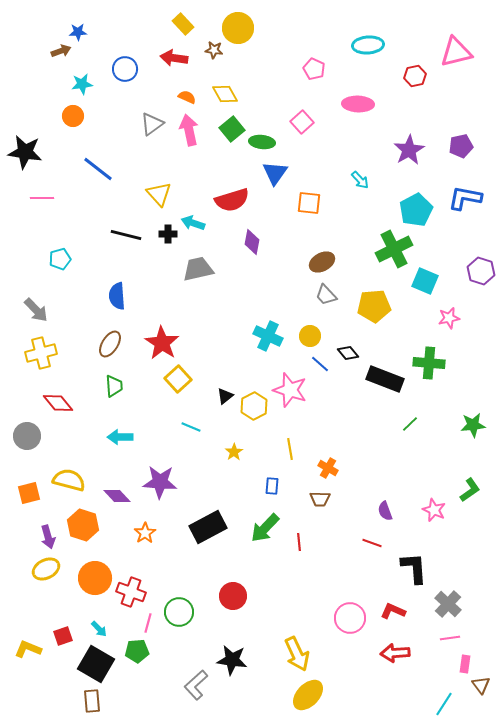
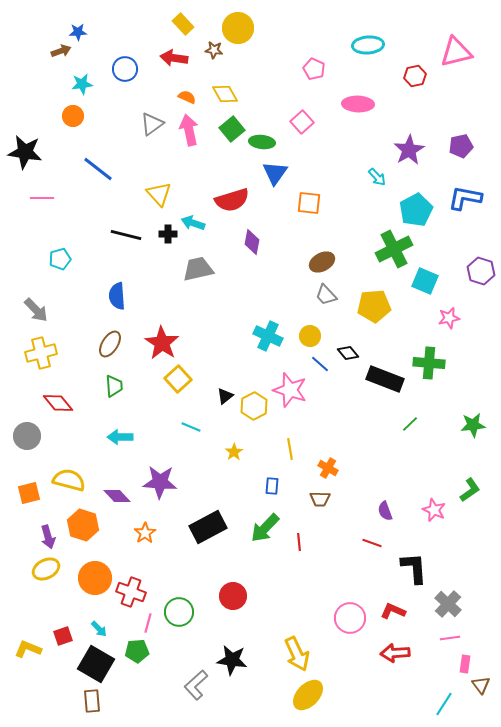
cyan arrow at (360, 180): moved 17 px right, 3 px up
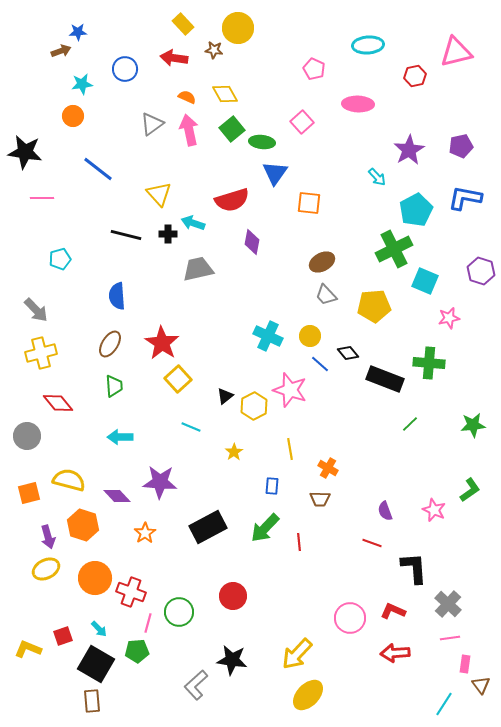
yellow arrow at (297, 654): rotated 68 degrees clockwise
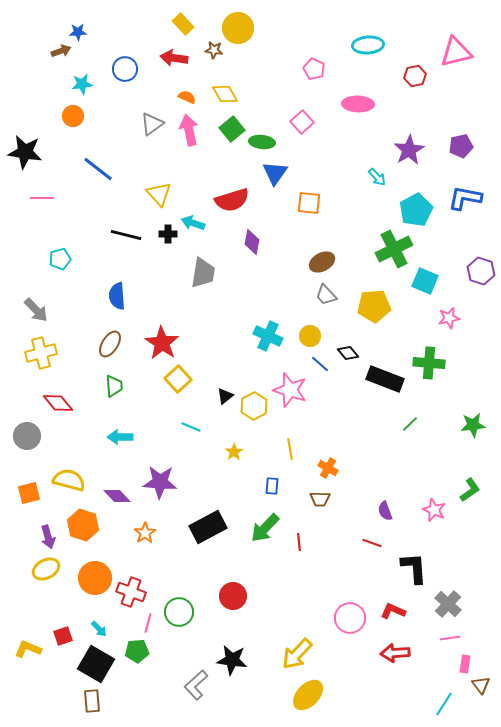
gray trapezoid at (198, 269): moved 5 px right, 4 px down; rotated 112 degrees clockwise
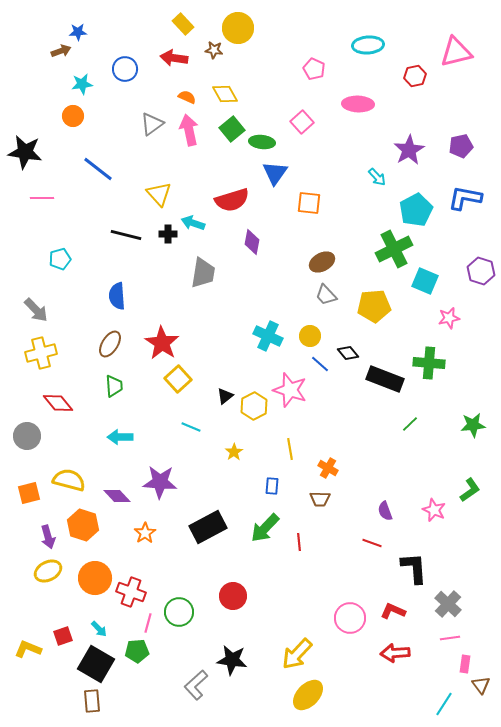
yellow ellipse at (46, 569): moved 2 px right, 2 px down
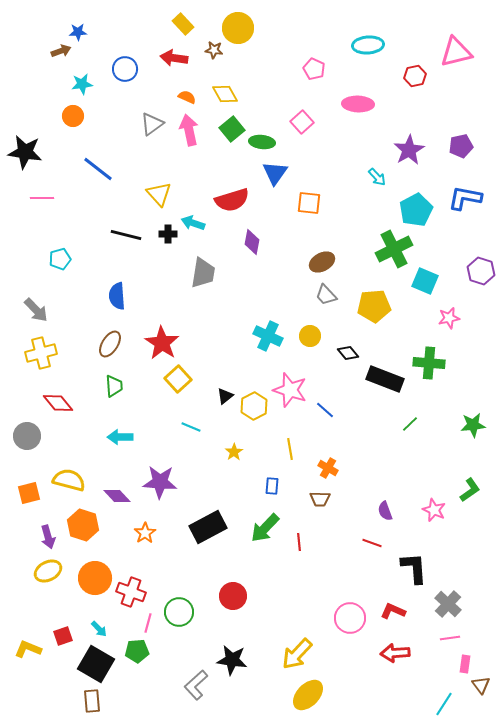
blue line at (320, 364): moved 5 px right, 46 px down
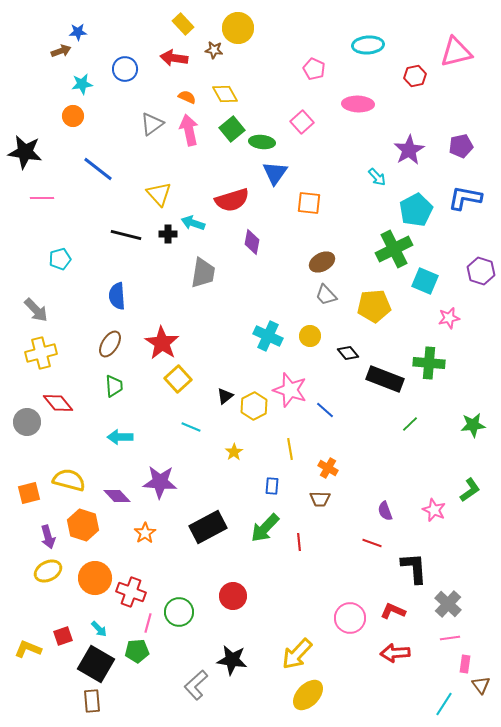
gray circle at (27, 436): moved 14 px up
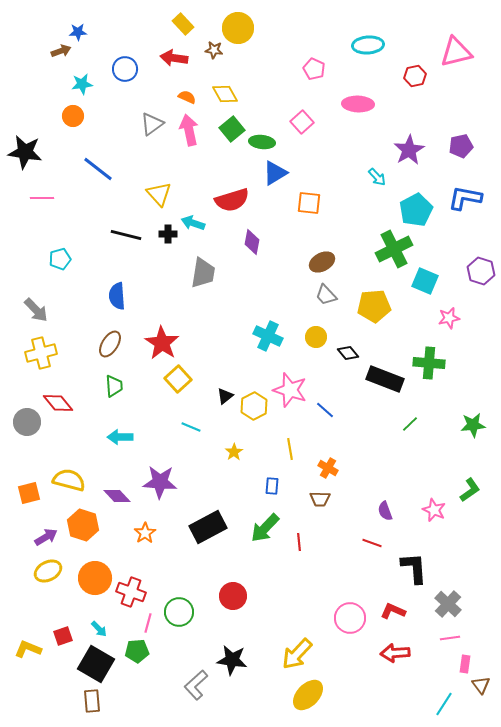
blue triangle at (275, 173): rotated 24 degrees clockwise
yellow circle at (310, 336): moved 6 px right, 1 px down
purple arrow at (48, 537): moved 2 px left; rotated 105 degrees counterclockwise
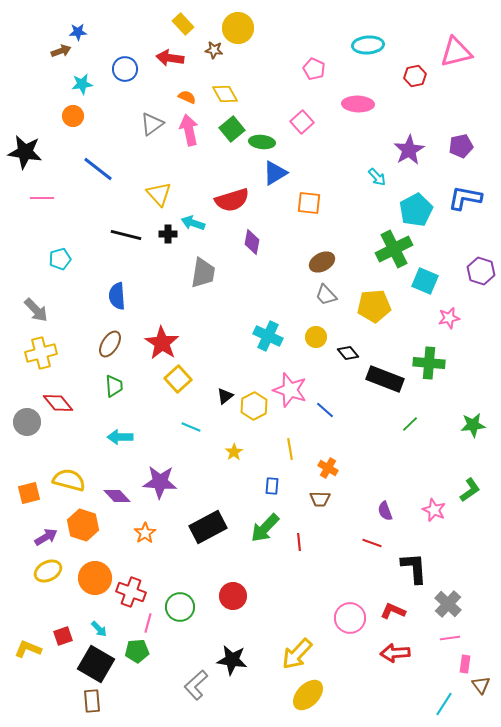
red arrow at (174, 58): moved 4 px left
green circle at (179, 612): moved 1 px right, 5 px up
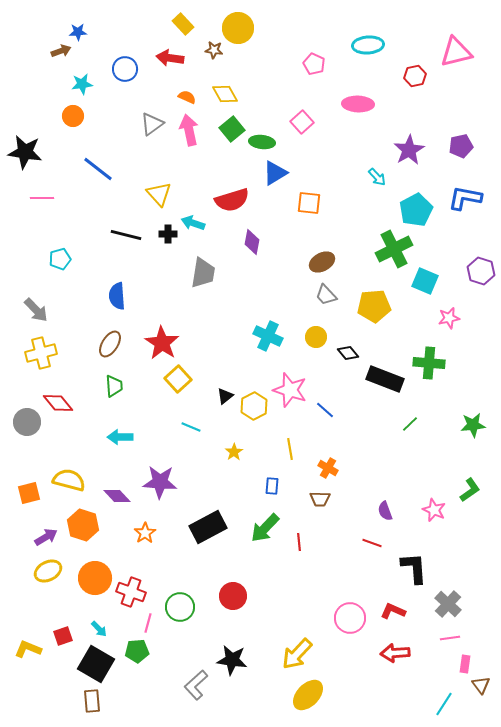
pink pentagon at (314, 69): moved 5 px up
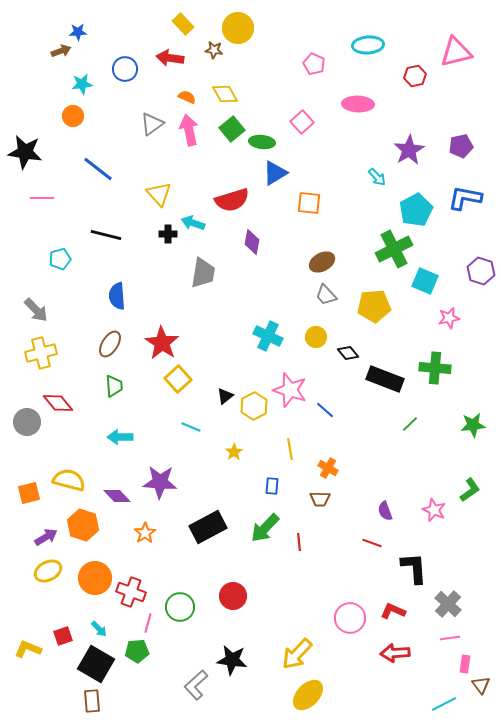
black line at (126, 235): moved 20 px left
green cross at (429, 363): moved 6 px right, 5 px down
cyan line at (444, 704): rotated 30 degrees clockwise
